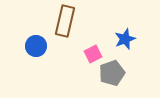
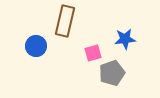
blue star: rotated 15 degrees clockwise
pink square: moved 1 px up; rotated 12 degrees clockwise
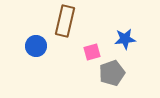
pink square: moved 1 px left, 1 px up
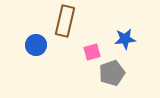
blue circle: moved 1 px up
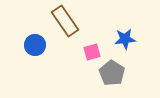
brown rectangle: rotated 48 degrees counterclockwise
blue circle: moved 1 px left
gray pentagon: rotated 20 degrees counterclockwise
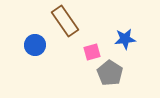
gray pentagon: moved 2 px left
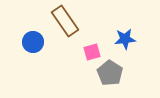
blue circle: moved 2 px left, 3 px up
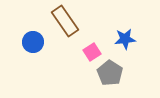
pink square: rotated 18 degrees counterclockwise
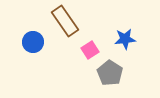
pink square: moved 2 px left, 2 px up
